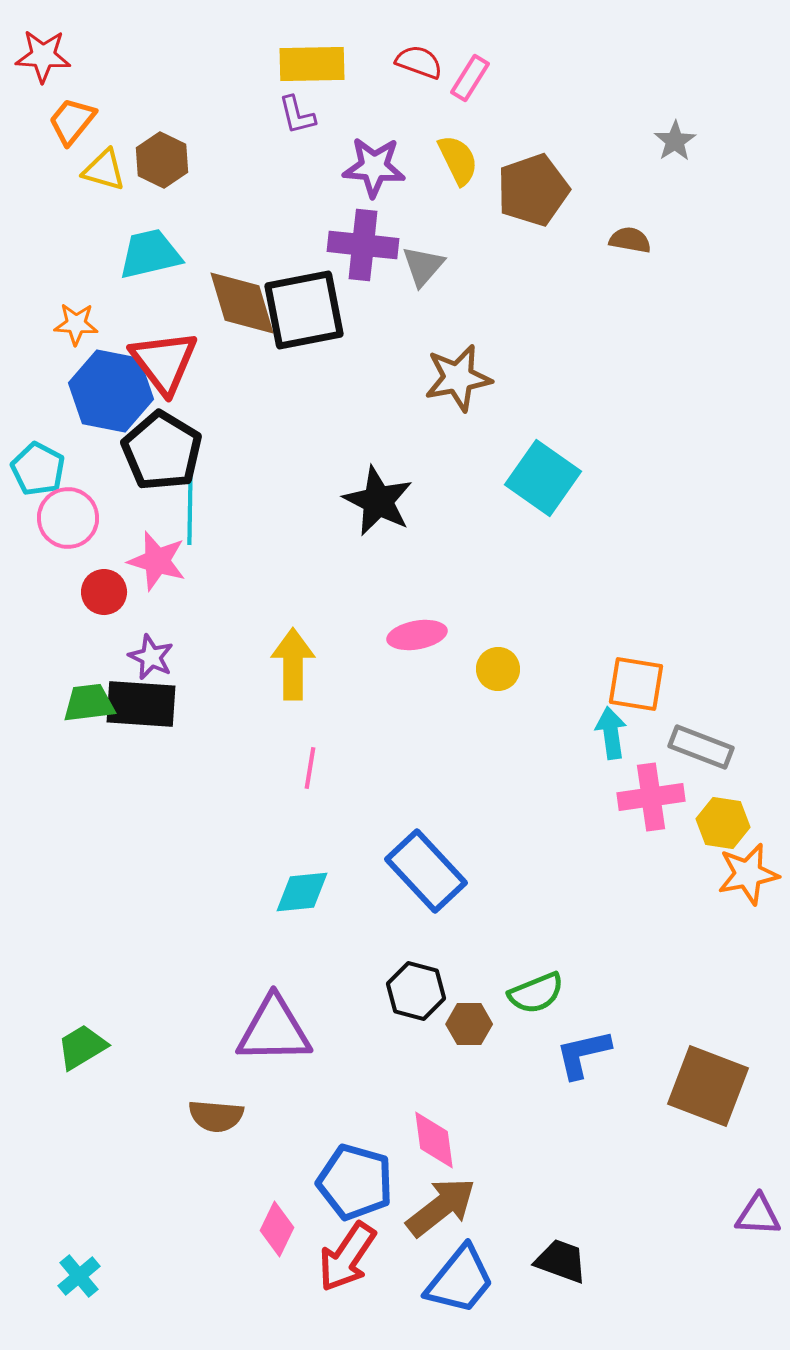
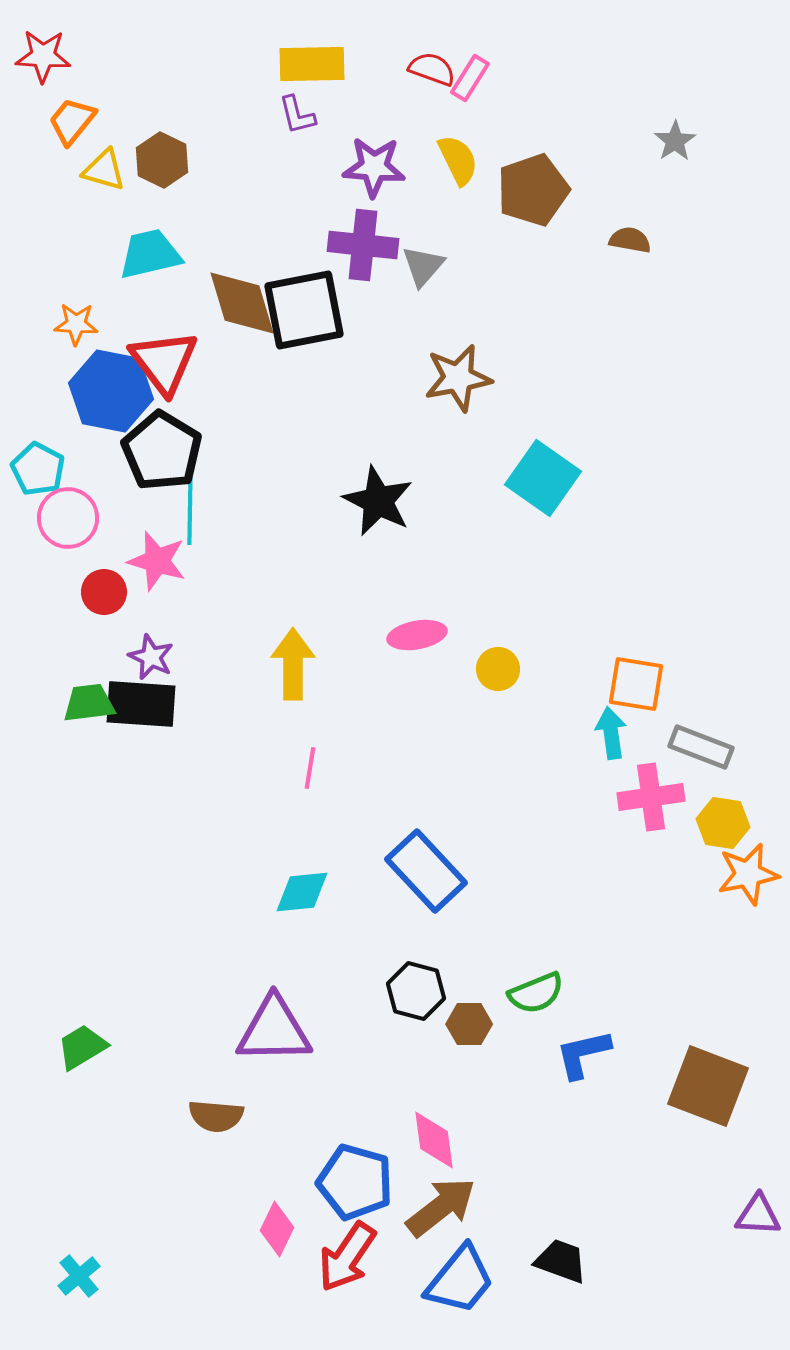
red semicircle at (419, 62): moved 13 px right, 7 px down
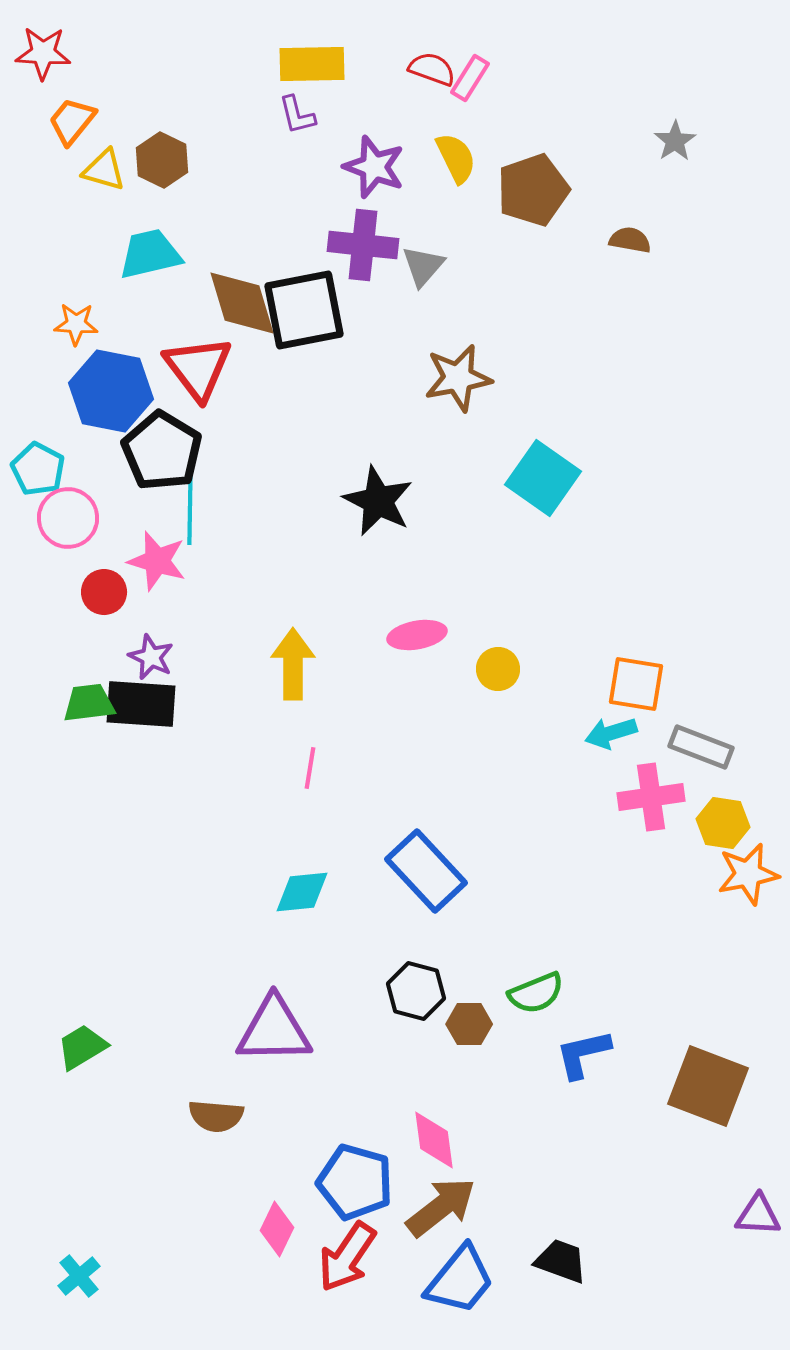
red star at (43, 56): moved 3 px up
yellow semicircle at (458, 160): moved 2 px left, 2 px up
purple star at (374, 167): rotated 16 degrees clockwise
red triangle at (164, 362): moved 34 px right, 6 px down
cyan arrow at (611, 733): rotated 99 degrees counterclockwise
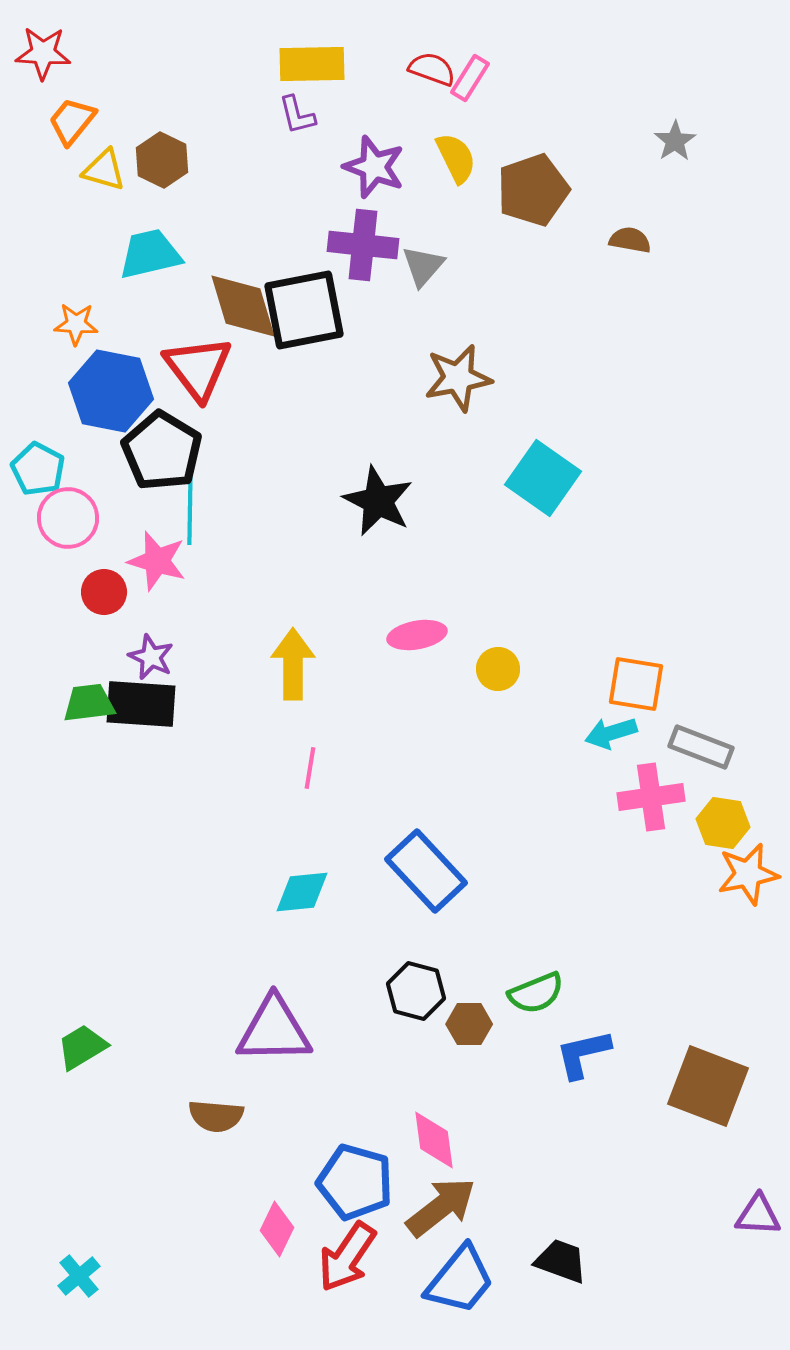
brown diamond at (242, 303): moved 1 px right, 3 px down
